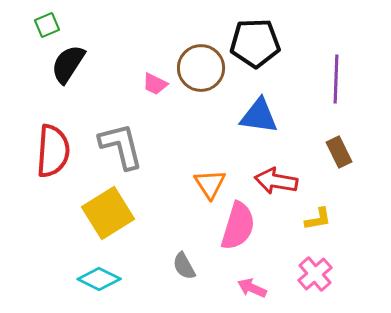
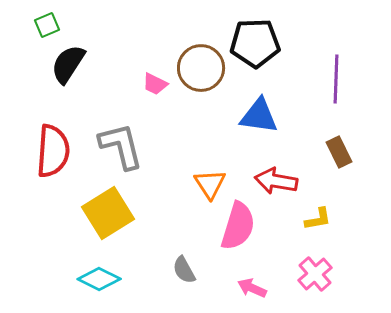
gray semicircle: moved 4 px down
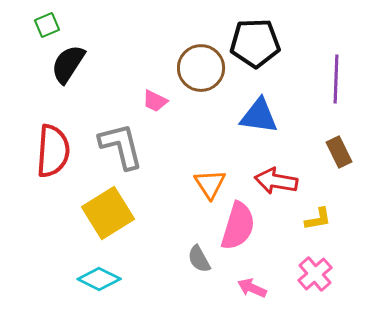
pink trapezoid: moved 17 px down
gray semicircle: moved 15 px right, 11 px up
